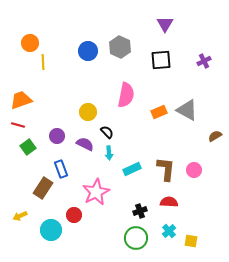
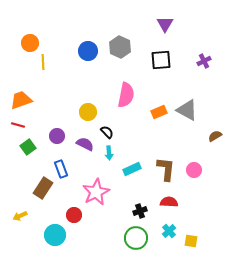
cyan circle: moved 4 px right, 5 px down
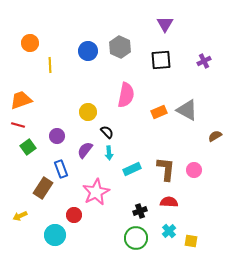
yellow line: moved 7 px right, 3 px down
purple semicircle: moved 6 px down; rotated 78 degrees counterclockwise
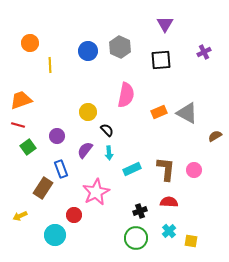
purple cross: moved 9 px up
gray triangle: moved 3 px down
black semicircle: moved 2 px up
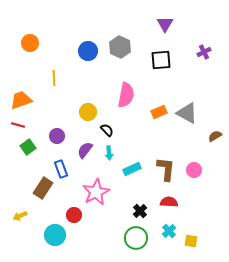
yellow line: moved 4 px right, 13 px down
black cross: rotated 24 degrees counterclockwise
